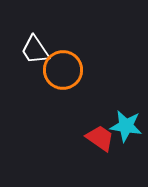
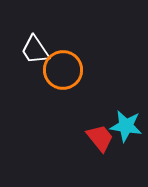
red trapezoid: rotated 16 degrees clockwise
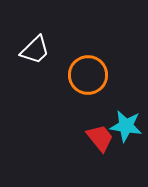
white trapezoid: rotated 100 degrees counterclockwise
orange circle: moved 25 px right, 5 px down
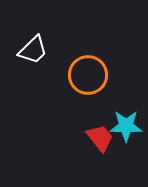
white trapezoid: moved 2 px left
cyan star: rotated 8 degrees counterclockwise
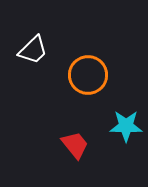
red trapezoid: moved 25 px left, 7 px down
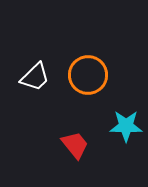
white trapezoid: moved 2 px right, 27 px down
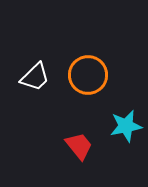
cyan star: rotated 12 degrees counterclockwise
red trapezoid: moved 4 px right, 1 px down
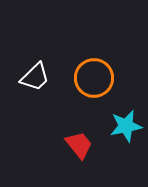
orange circle: moved 6 px right, 3 px down
red trapezoid: moved 1 px up
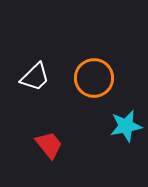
red trapezoid: moved 30 px left
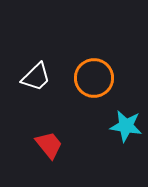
white trapezoid: moved 1 px right
cyan star: rotated 20 degrees clockwise
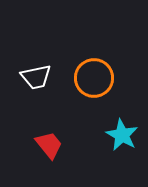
white trapezoid: rotated 32 degrees clockwise
cyan star: moved 4 px left, 9 px down; rotated 20 degrees clockwise
